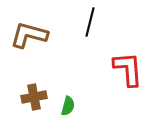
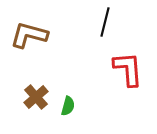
black line: moved 15 px right
brown cross: moved 2 px right; rotated 30 degrees counterclockwise
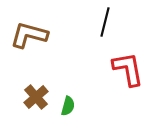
red L-shape: rotated 6 degrees counterclockwise
